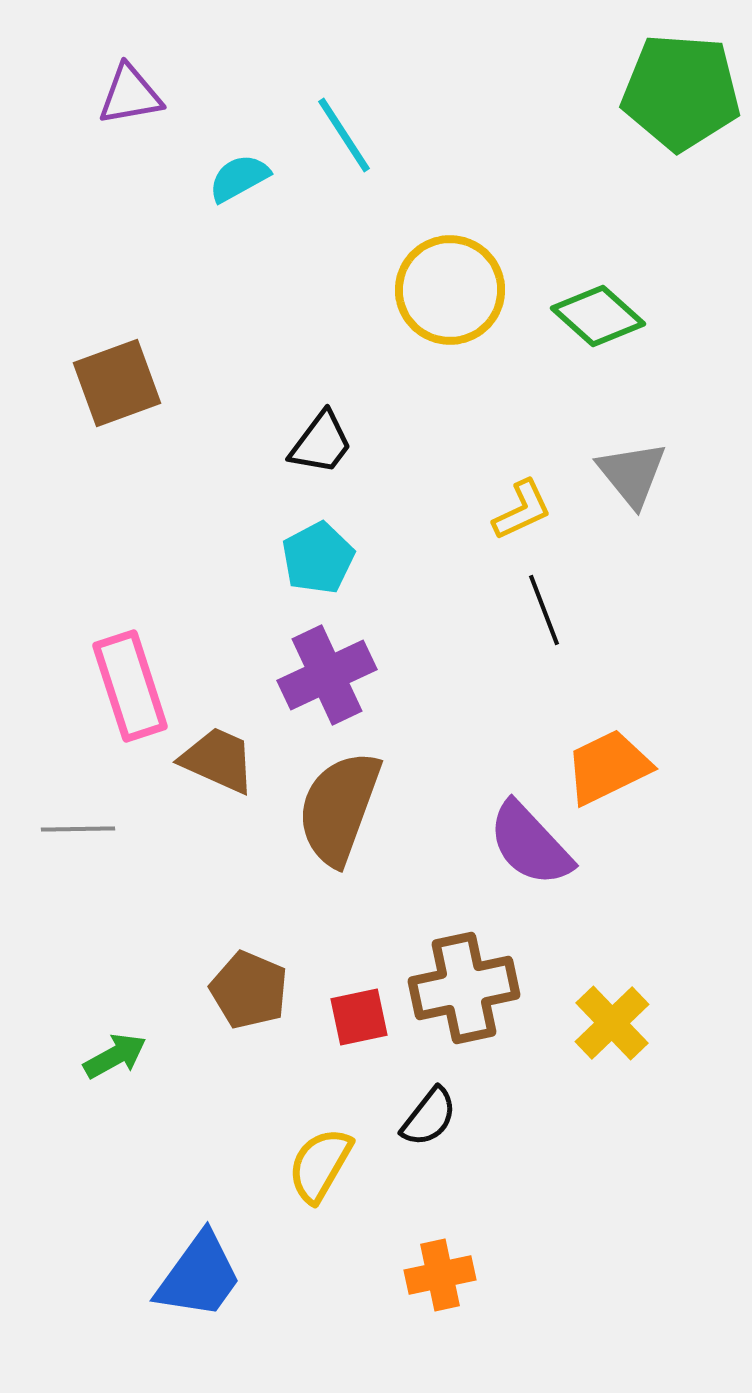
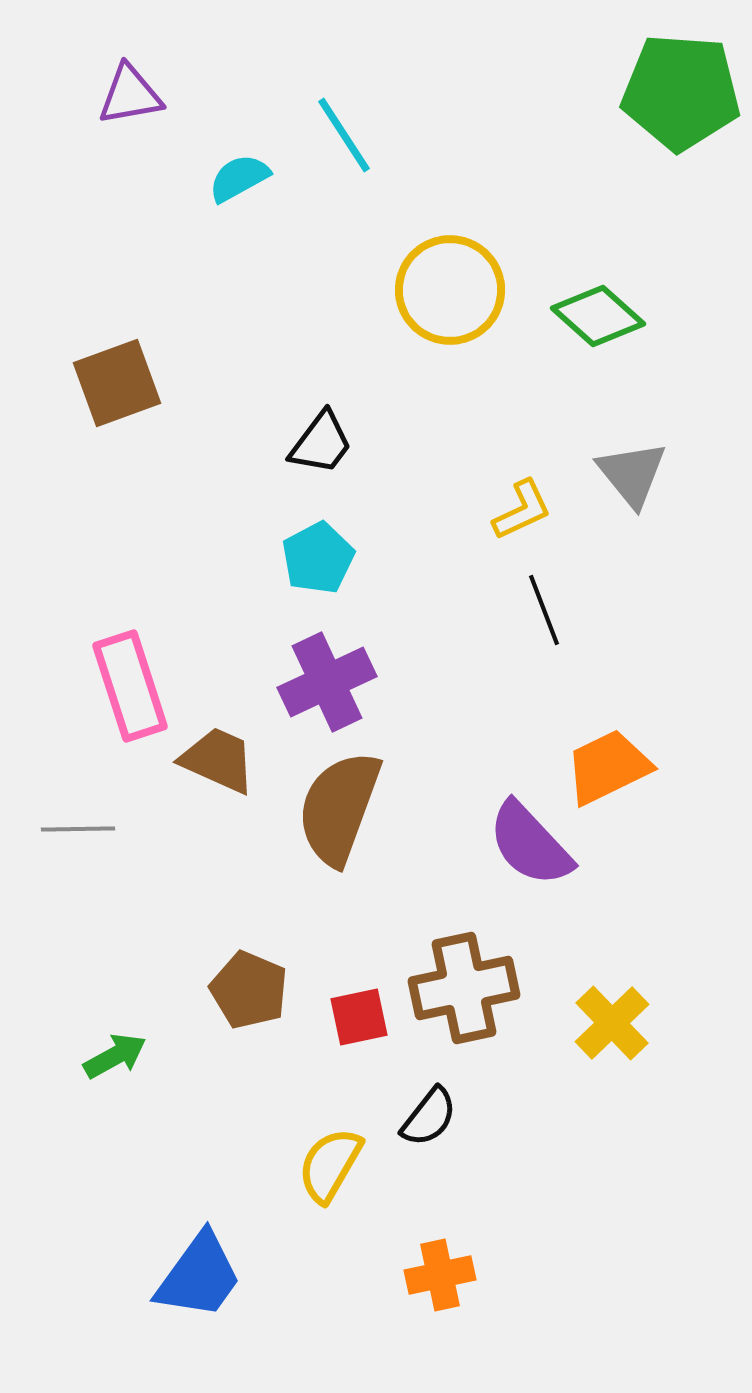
purple cross: moved 7 px down
yellow semicircle: moved 10 px right
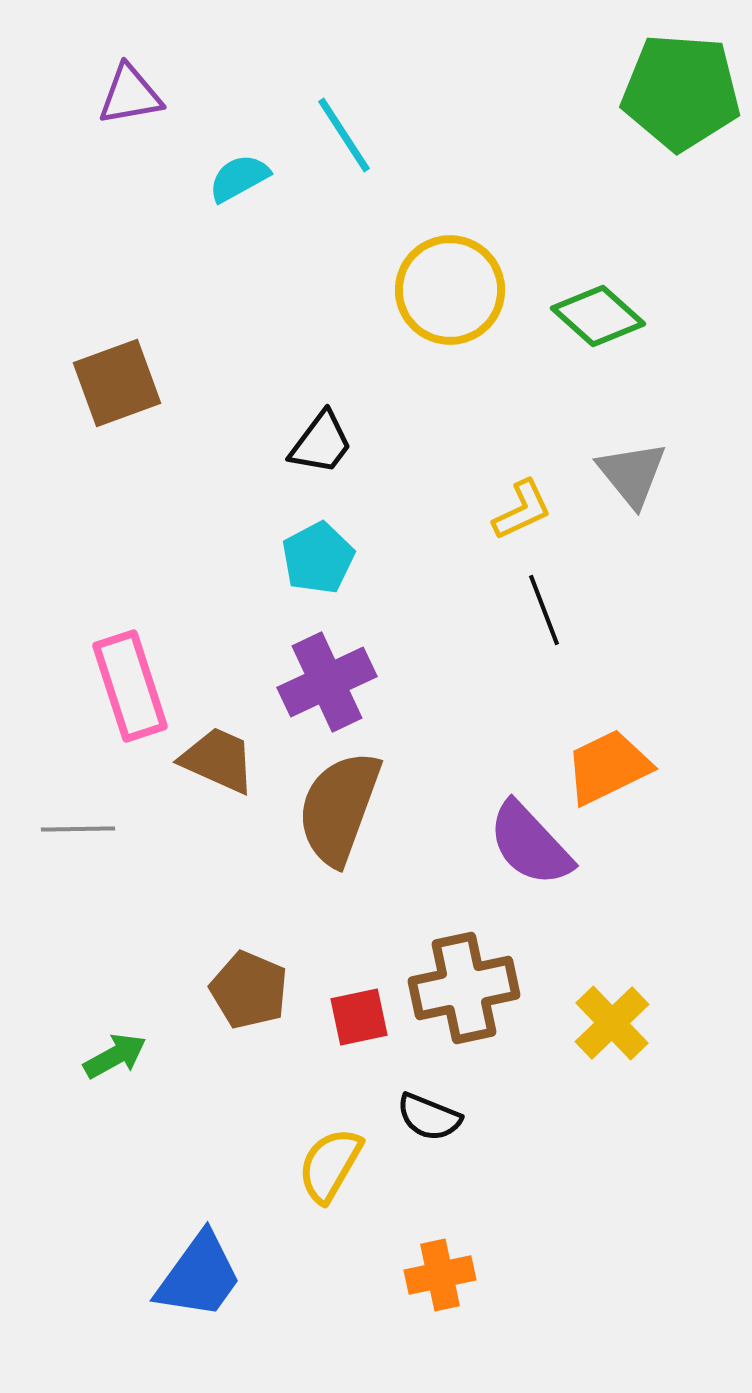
black semicircle: rotated 74 degrees clockwise
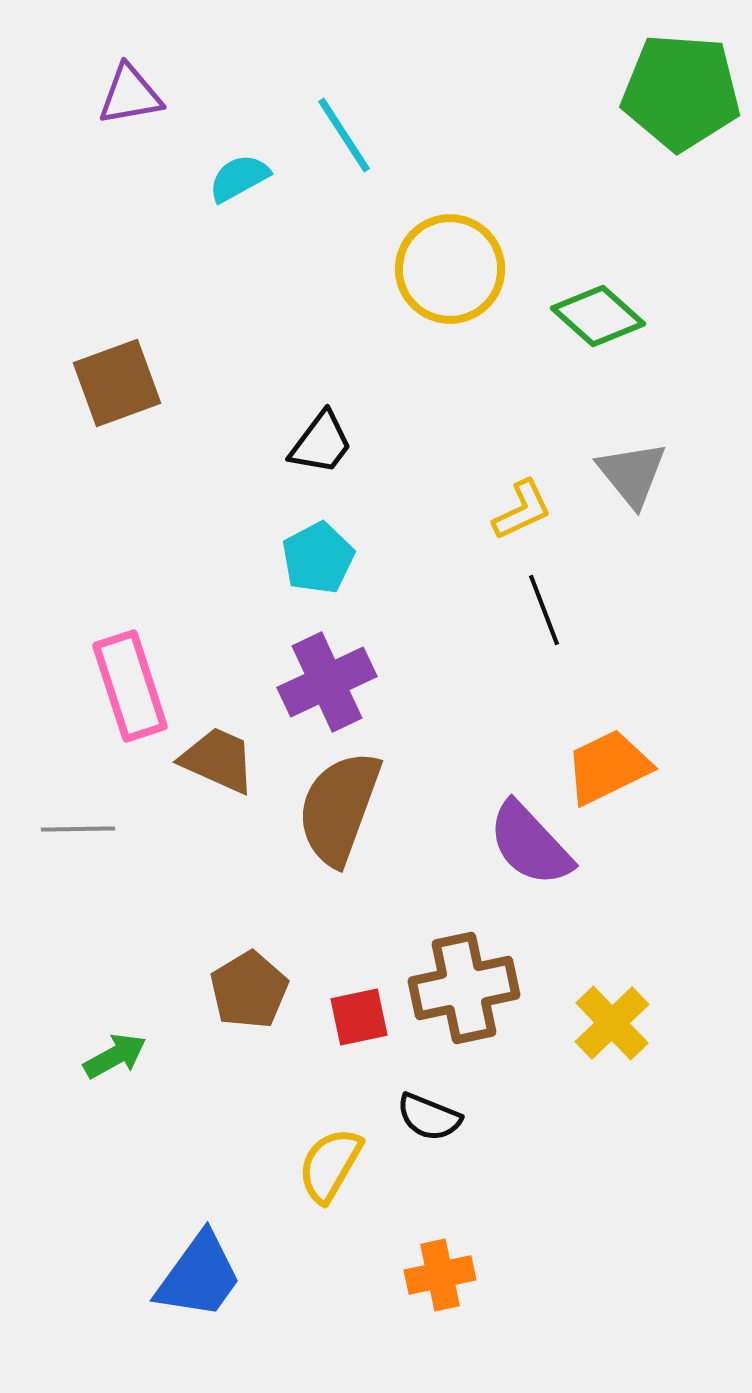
yellow circle: moved 21 px up
brown pentagon: rotated 18 degrees clockwise
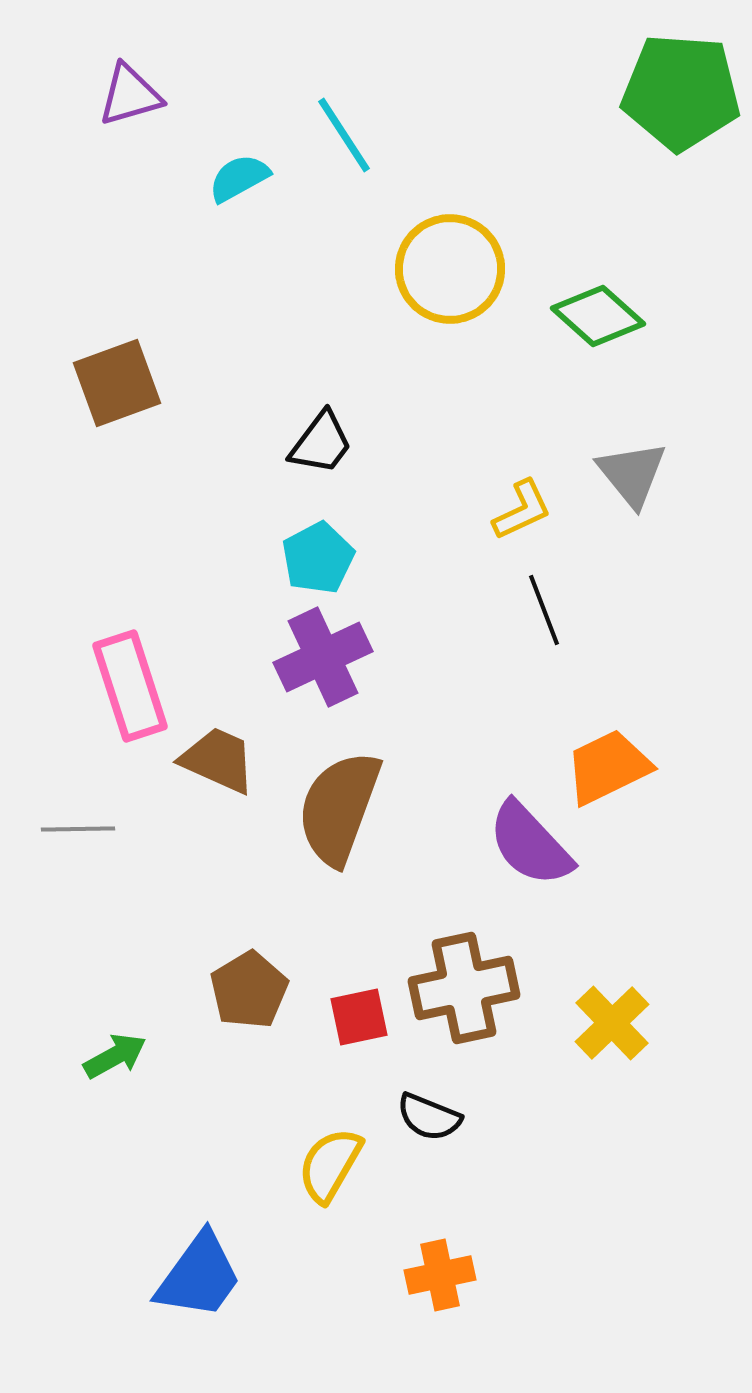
purple triangle: rotated 6 degrees counterclockwise
purple cross: moved 4 px left, 25 px up
